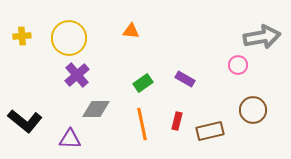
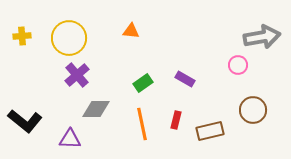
red rectangle: moved 1 px left, 1 px up
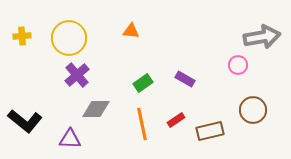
red rectangle: rotated 42 degrees clockwise
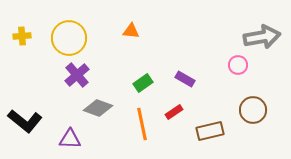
gray diamond: moved 2 px right, 1 px up; rotated 20 degrees clockwise
red rectangle: moved 2 px left, 8 px up
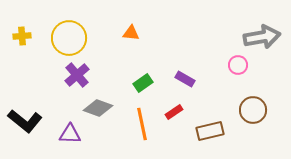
orange triangle: moved 2 px down
purple triangle: moved 5 px up
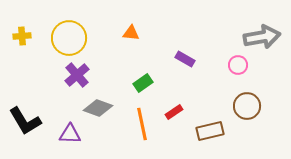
purple rectangle: moved 20 px up
brown circle: moved 6 px left, 4 px up
black L-shape: rotated 20 degrees clockwise
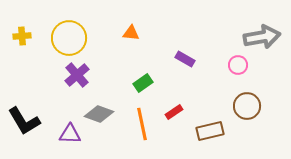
gray diamond: moved 1 px right, 6 px down
black L-shape: moved 1 px left
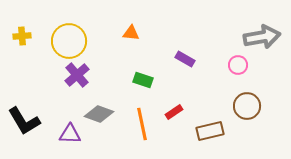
yellow circle: moved 3 px down
green rectangle: moved 3 px up; rotated 54 degrees clockwise
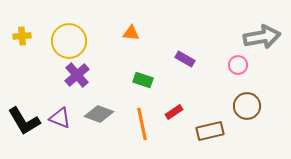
purple triangle: moved 10 px left, 16 px up; rotated 20 degrees clockwise
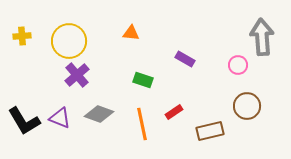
gray arrow: rotated 84 degrees counterclockwise
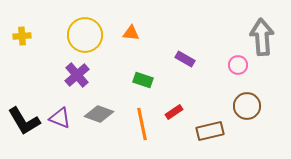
yellow circle: moved 16 px right, 6 px up
